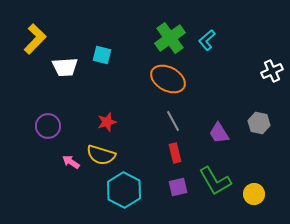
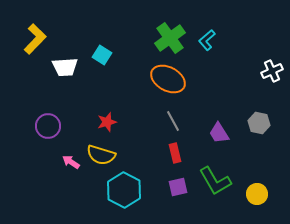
cyan square: rotated 18 degrees clockwise
yellow circle: moved 3 px right
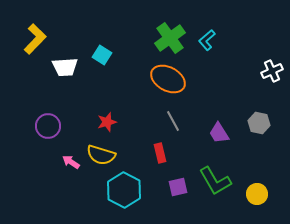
red rectangle: moved 15 px left
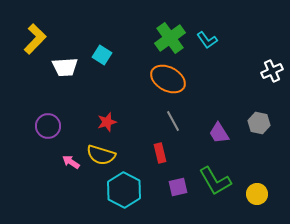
cyan L-shape: rotated 85 degrees counterclockwise
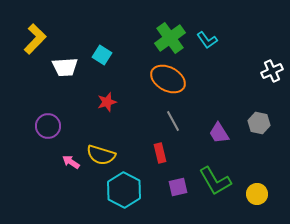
red star: moved 20 px up
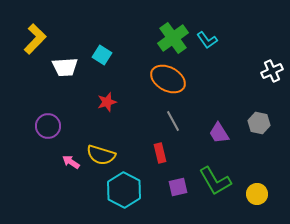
green cross: moved 3 px right
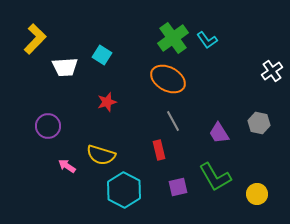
white cross: rotated 10 degrees counterclockwise
red rectangle: moved 1 px left, 3 px up
pink arrow: moved 4 px left, 4 px down
green L-shape: moved 4 px up
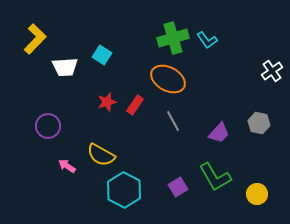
green cross: rotated 20 degrees clockwise
purple trapezoid: rotated 105 degrees counterclockwise
red rectangle: moved 24 px left, 45 px up; rotated 48 degrees clockwise
yellow semicircle: rotated 12 degrees clockwise
purple square: rotated 18 degrees counterclockwise
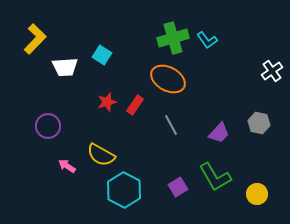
gray line: moved 2 px left, 4 px down
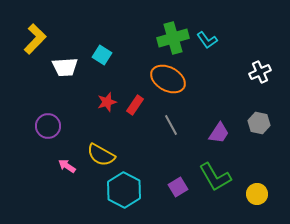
white cross: moved 12 px left, 1 px down; rotated 10 degrees clockwise
purple trapezoid: rotated 10 degrees counterclockwise
